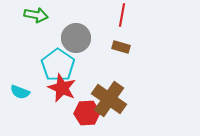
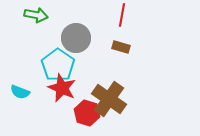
red hexagon: rotated 20 degrees clockwise
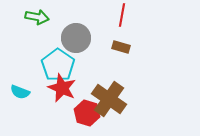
green arrow: moved 1 px right, 2 px down
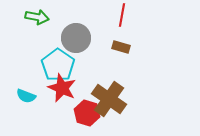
cyan semicircle: moved 6 px right, 4 px down
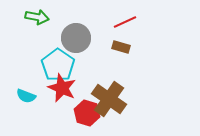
red line: moved 3 px right, 7 px down; rotated 55 degrees clockwise
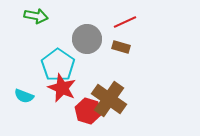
green arrow: moved 1 px left, 1 px up
gray circle: moved 11 px right, 1 px down
cyan semicircle: moved 2 px left
red hexagon: moved 1 px right, 2 px up
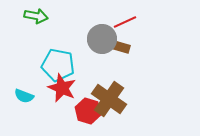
gray circle: moved 15 px right
cyan pentagon: rotated 24 degrees counterclockwise
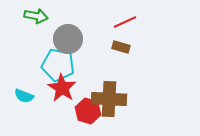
gray circle: moved 34 px left
red star: rotated 8 degrees clockwise
brown cross: rotated 32 degrees counterclockwise
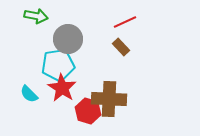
brown rectangle: rotated 30 degrees clockwise
cyan pentagon: rotated 20 degrees counterclockwise
cyan semicircle: moved 5 px right, 2 px up; rotated 24 degrees clockwise
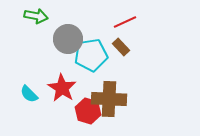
cyan pentagon: moved 33 px right, 10 px up
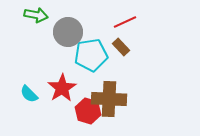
green arrow: moved 1 px up
gray circle: moved 7 px up
red star: rotated 8 degrees clockwise
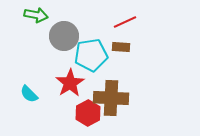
gray circle: moved 4 px left, 4 px down
brown rectangle: rotated 42 degrees counterclockwise
red star: moved 8 px right, 5 px up
brown cross: moved 2 px right, 1 px up
red hexagon: moved 2 px down; rotated 15 degrees clockwise
